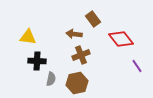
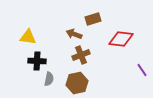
brown rectangle: rotated 70 degrees counterclockwise
brown arrow: rotated 14 degrees clockwise
red diamond: rotated 45 degrees counterclockwise
purple line: moved 5 px right, 4 px down
gray semicircle: moved 2 px left
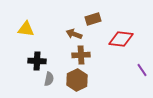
yellow triangle: moved 2 px left, 8 px up
brown cross: rotated 18 degrees clockwise
brown hexagon: moved 3 px up; rotated 15 degrees counterclockwise
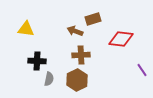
brown arrow: moved 1 px right, 3 px up
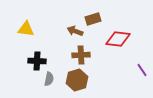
red diamond: moved 3 px left
brown hexagon: rotated 10 degrees clockwise
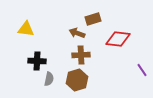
brown arrow: moved 2 px right, 2 px down
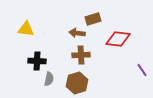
brown arrow: rotated 14 degrees counterclockwise
brown hexagon: moved 3 px down
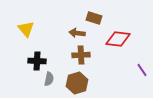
brown rectangle: moved 1 px right, 1 px up; rotated 35 degrees clockwise
yellow triangle: rotated 42 degrees clockwise
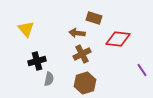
brown cross: moved 1 px right, 1 px up; rotated 24 degrees counterclockwise
black cross: rotated 18 degrees counterclockwise
brown hexagon: moved 8 px right
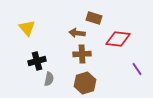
yellow triangle: moved 1 px right, 1 px up
brown cross: rotated 24 degrees clockwise
purple line: moved 5 px left, 1 px up
